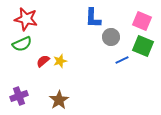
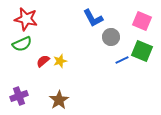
blue L-shape: rotated 30 degrees counterclockwise
green square: moved 1 px left, 5 px down
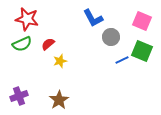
red star: moved 1 px right
red semicircle: moved 5 px right, 17 px up
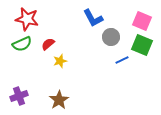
green square: moved 6 px up
